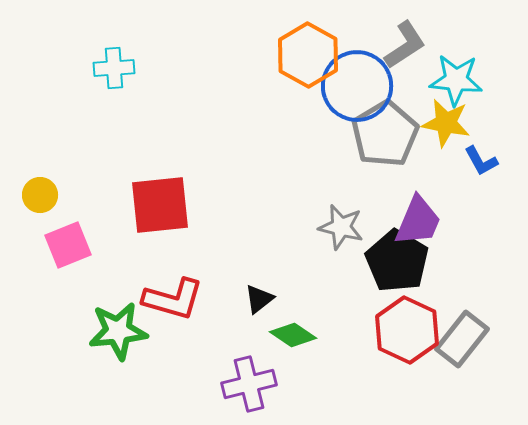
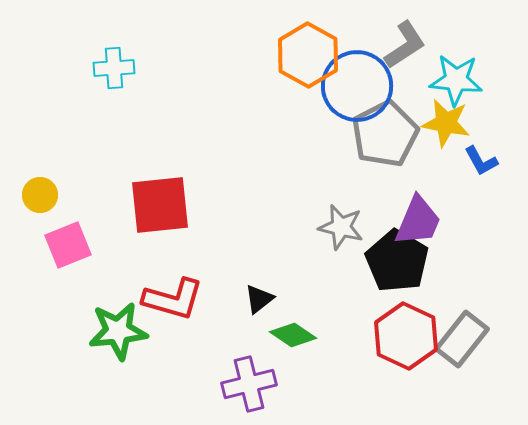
gray pentagon: rotated 4 degrees clockwise
red hexagon: moved 1 px left, 6 px down
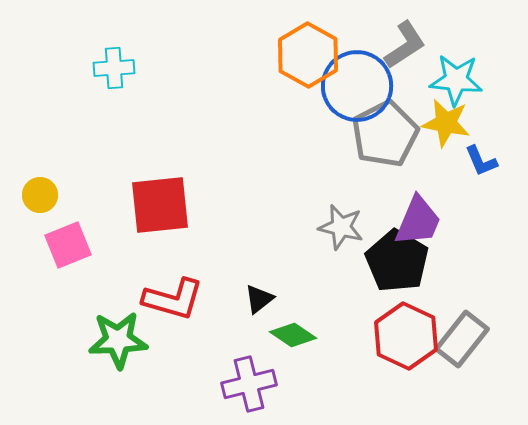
blue L-shape: rotated 6 degrees clockwise
green star: moved 9 px down; rotated 4 degrees clockwise
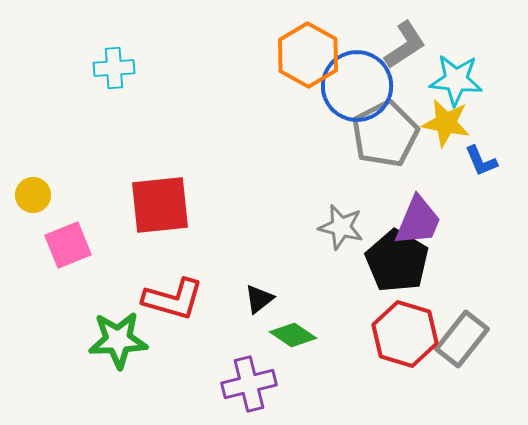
yellow circle: moved 7 px left
red hexagon: moved 1 px left, 2 px up; rotated 8 degrees counterclockwise
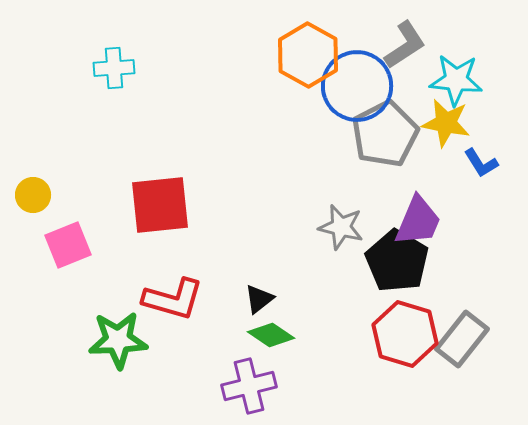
blue L-shape: moved 2 px down; rotated 9 degrees counterclockwise
green diamond: moved 22 px left
purple cross: moved 2 px down
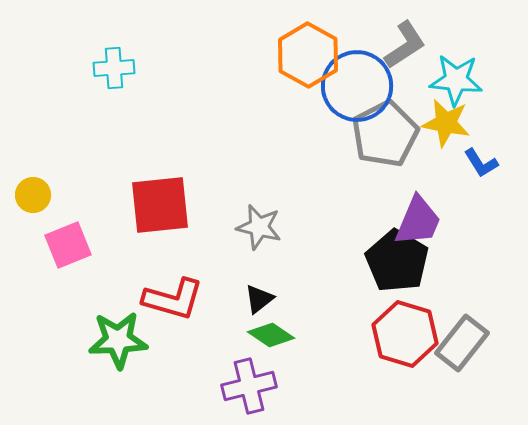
gray star: moved 82 px left
gray rectangle: moved 4 px down
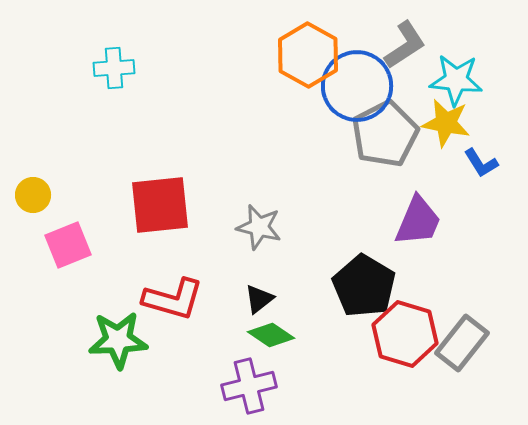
black pentagon: moved 33 px left, 25 px down
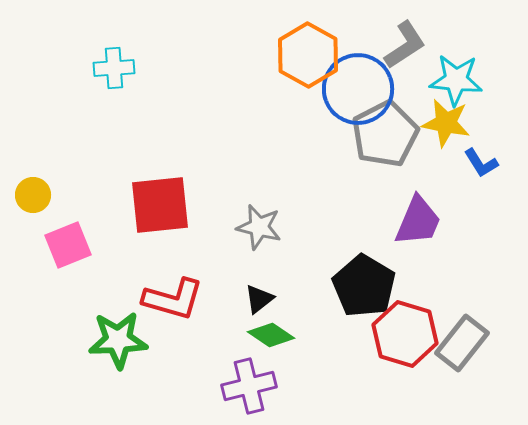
blue circle: moved 1 px right, 3 px down
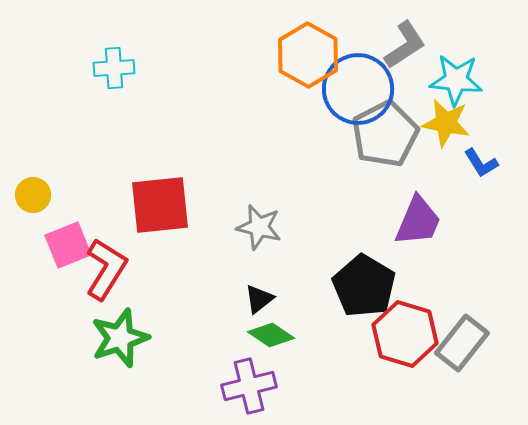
red L-shape: moved 67 px left, 30 px up; rotated 74 degrees counterclockwise
green star: moved 2 px right, 2 px up; rotated 16 degrees counterclockwise
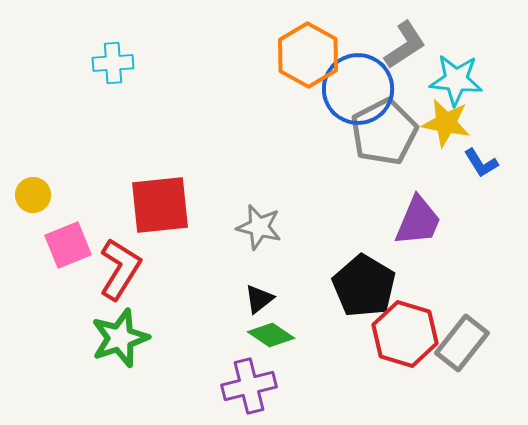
cyan cross: moved 1 px left, 5 px up
gray pentagon: moved 1 px left, 2 px up
red L-shape: moved 14 px right
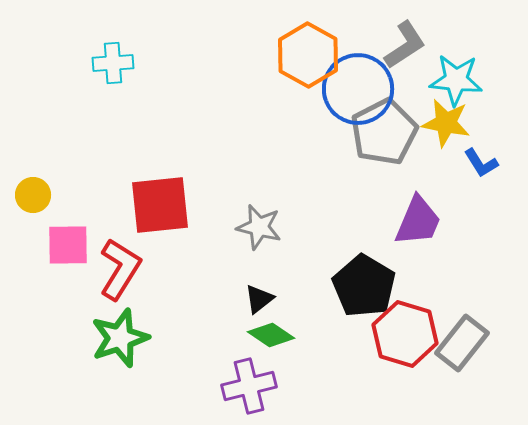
pink square: rotated 21 degrees clockwise
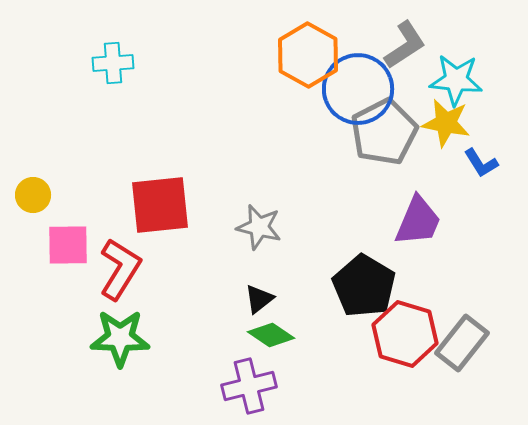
green star: rotated 20 degrees clockwise
